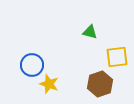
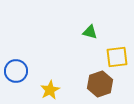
blue circle: moved 16 px left, 6 px down
yellow star: moved 1 px right, 6 px down; rotated 24 degrees clockwise
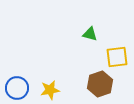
green triangle: moved 2 px down
blue circle: moved 1 px right, 17 px down
yellow star: rotated 18 degrees clockwise
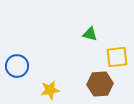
brown hexagon: rotated 15 degrees clockwise
blue circle: moved 22 px up
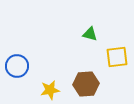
brown hexagon: moved 14 px left
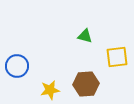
green triangle: moved 5 px left, 2 px down
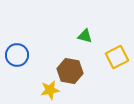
yellow square: rotated 20 degrees counterclockwise
blue circle: moved 11 px up
brown hexagon: moved 16 px left, 13 px up; rotated 15 degrees clockwise
